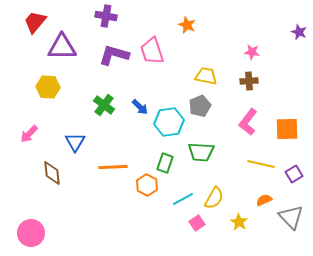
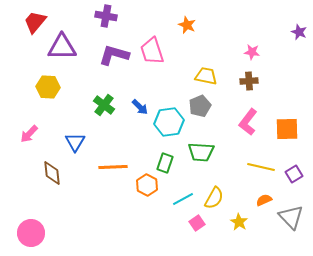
yellow line: moved 3 px down
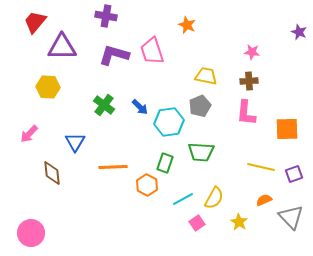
pink L-shape: moved 2 px left, 9 px up; rotated 32 degrees counterclockwise
purple square: rotated 12 degrees clockwise
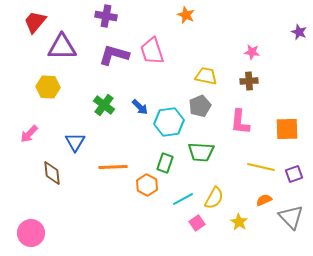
orange star: moved 1 px left, 10 px up
pink L-shape: moved 6 px left, 9 px down
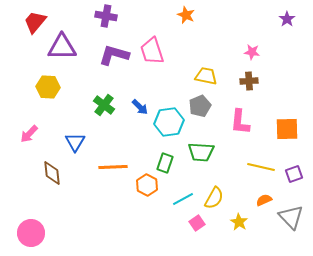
purple star: moved 12 px left, 13 px up; rotated 14 degrees clockwise
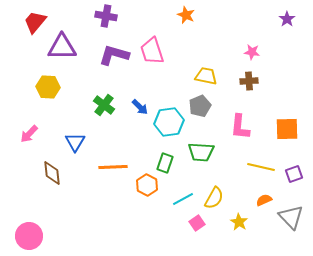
pink L-shape: moved 5 px down
pink circle: moved 2 px left, 3 px down
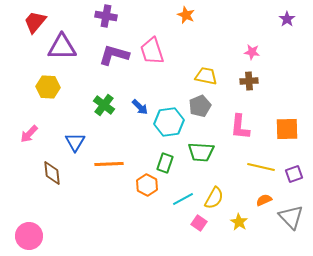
orange line: moved 4 px left, 3 px up
pink square: moved 2 px right; rotated 21 degrees counterclockwise
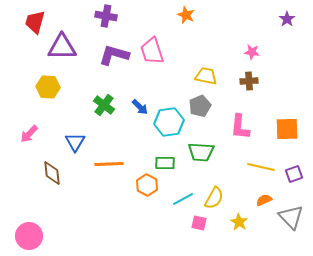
red trapezoid: rotated 25 degrees counterclockwise
green rectangle: rotated 72 degrees clockwise
pink square: rotated 21 degrees counterclockwise
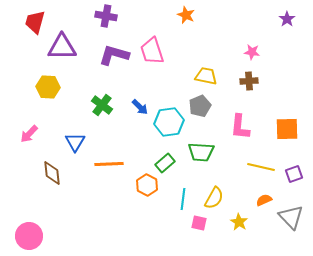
green cross: moved 2 px left
green rectangle: rotated 42 degrees counterclockwise
cyan line: rotated 55 degrees counterclockwise
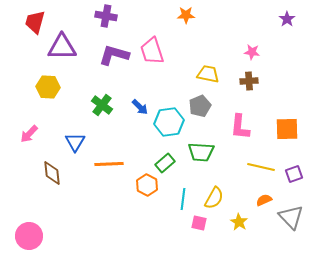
orange star: rotated 24 degrees counterclockwise
yellow trapezoid: moved 2 px right, 2 px up
